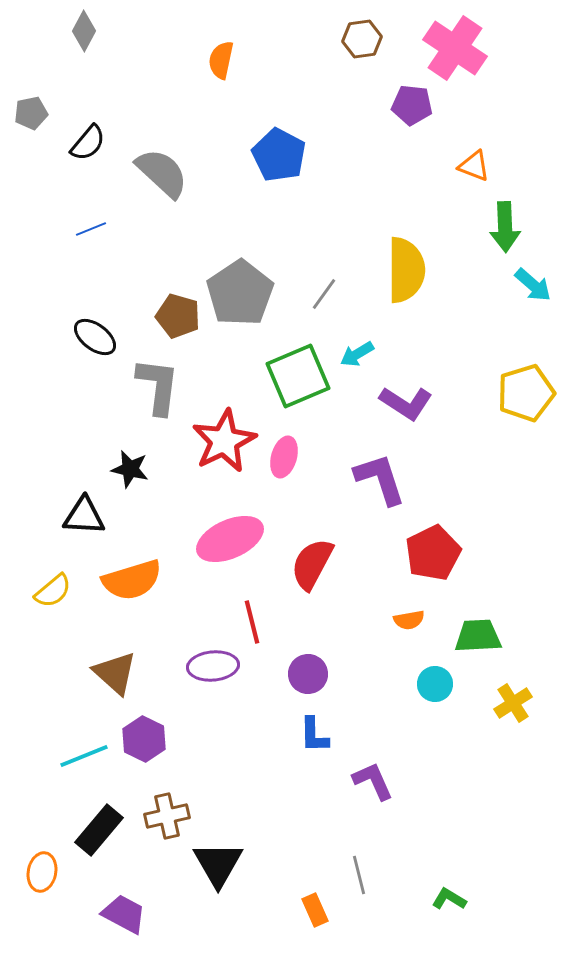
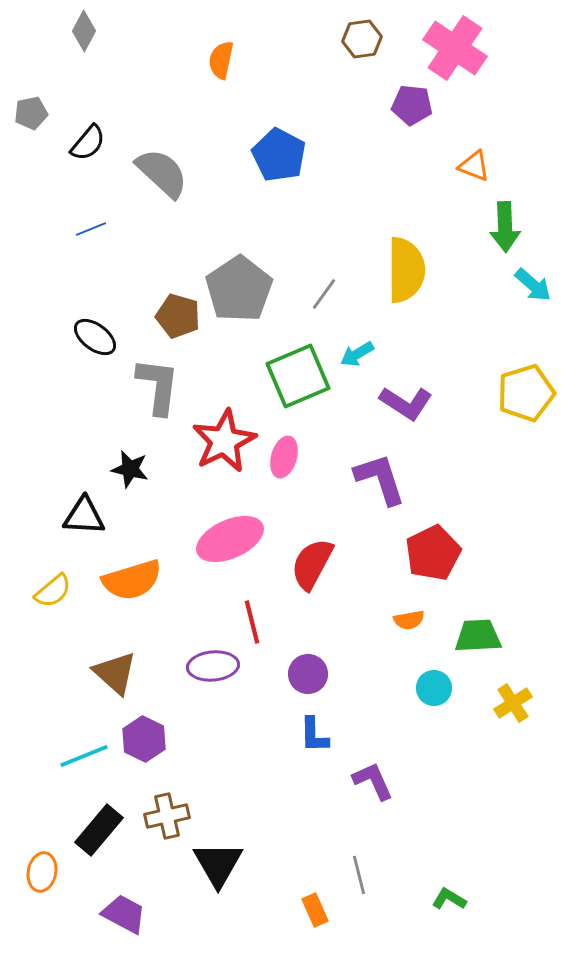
gray pentagon at (240, 293): moved 1 px left, 4 px up
cyan circle at (435, 684): moved 1 px left, 4 px down
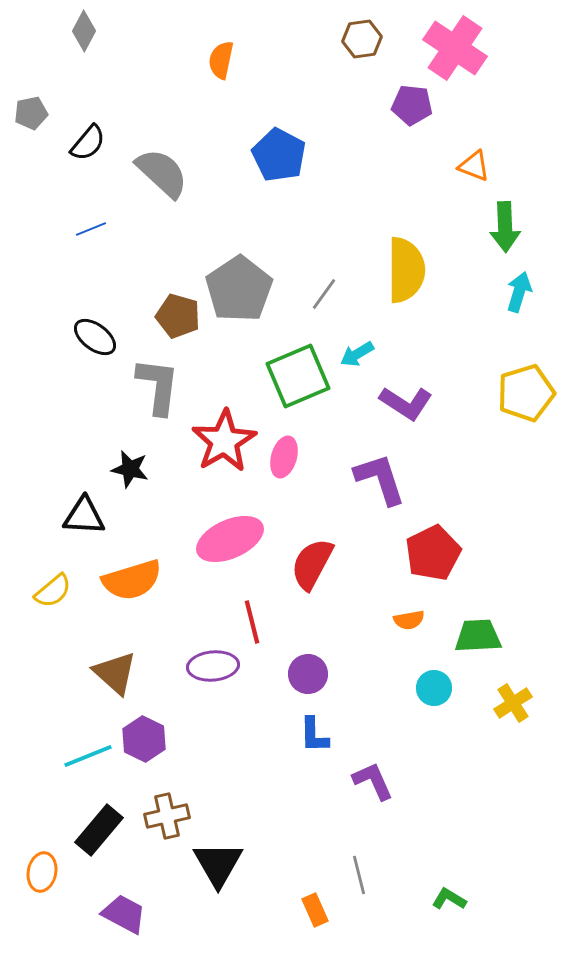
cyan arrow at (533, 285): moved 14 px left, 7 px down; rotated 114 degrees counterclockwise
red star at (224, 441): rotated 4 degrees counterclockwise
cyan line at (84, 756): moved 4 px right
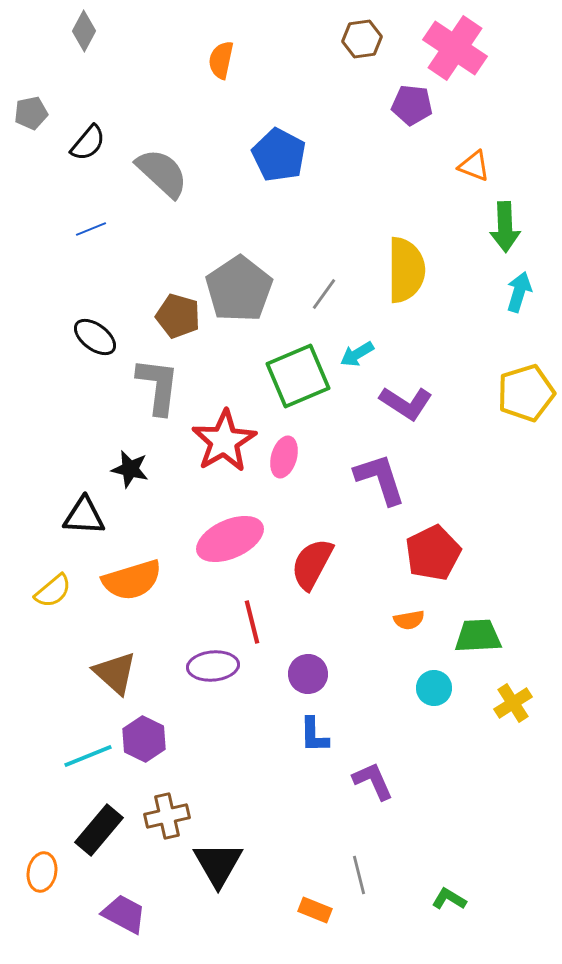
orange rectangle at (315, 910): rotated 44 degrees counterclockwise
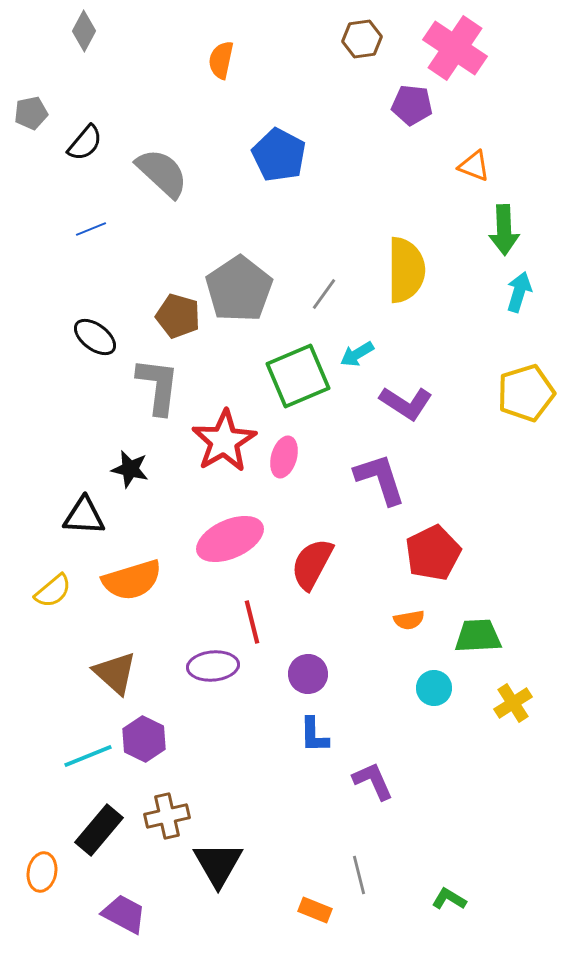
black semicircle at (88, 143): moved 3 px left
green arrow at (505, 227): moved 1 px left, 3 px down
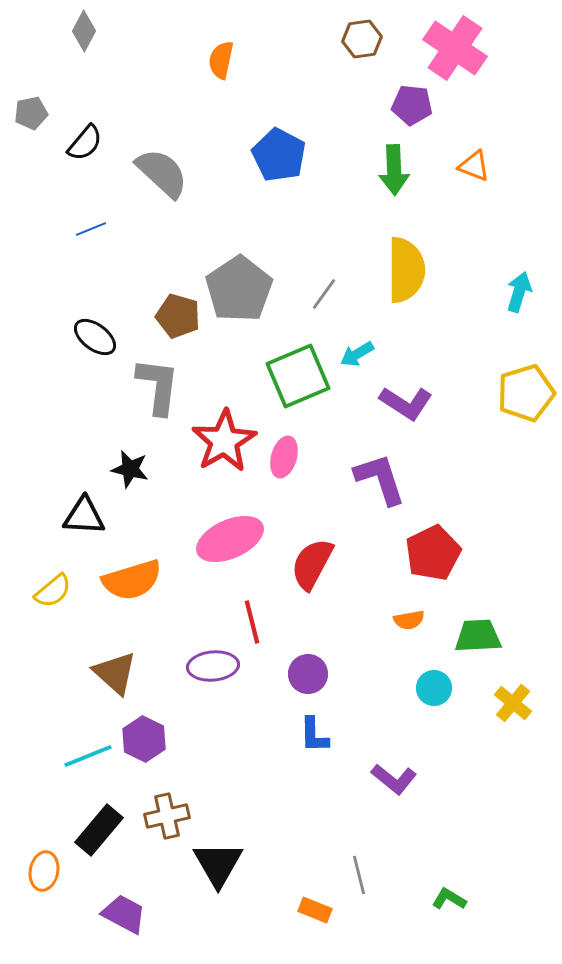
green arrow at (504, 230): moved 110 px left, 60 px up
yellow cross at (513, 703): rotated 18 degrees counterclockwise
purple L-shape at (373, 781): moved 21 px right, 2 px up; rotated 153 degrees clockwise
orange ellipse at (42, 872): moved 2 px right, 1 px up
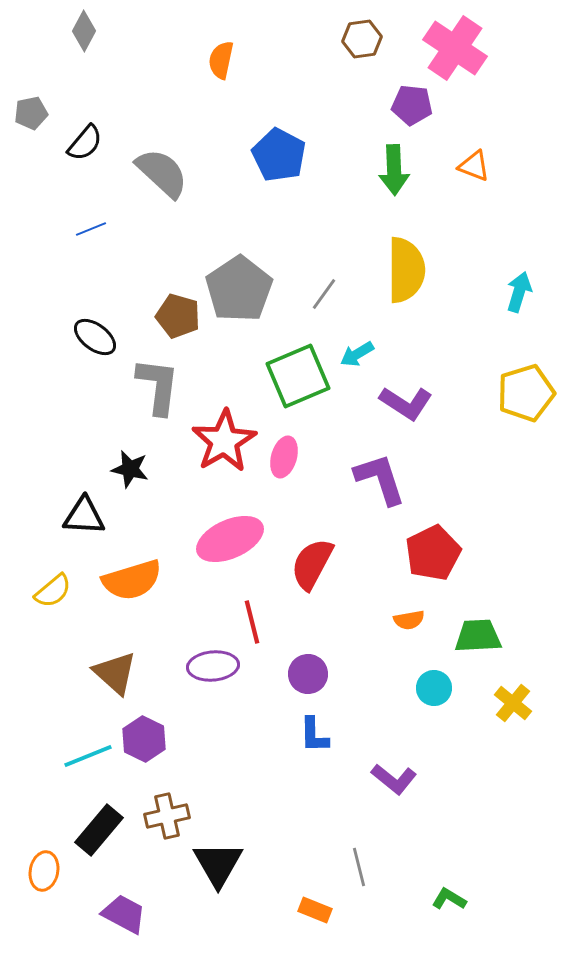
gray line at (359, 875): moved 8 px up
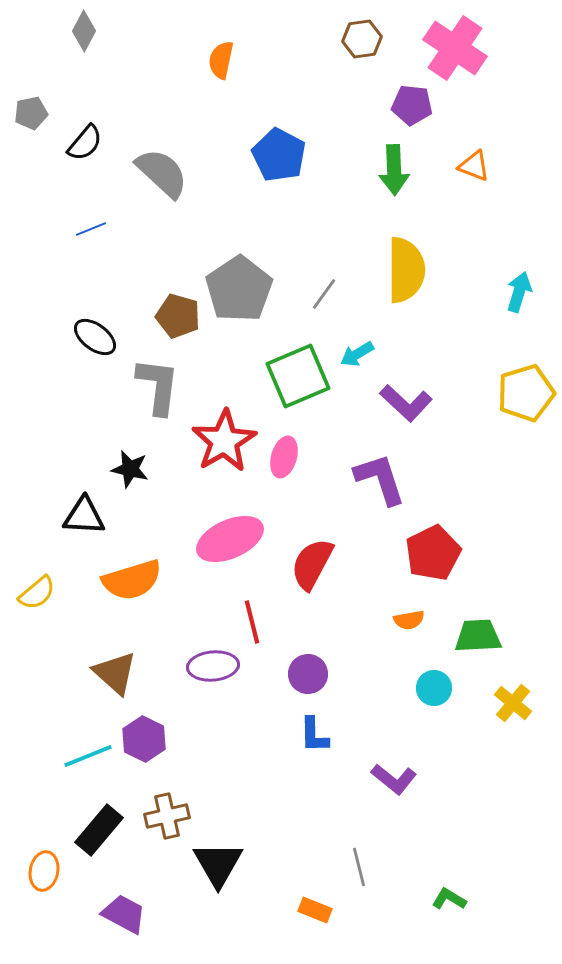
purple L-shape at (406, 403): rotated 10 degrees clockwise
yellow semicircle at (53, 591): moved 16 px left, 2 px down
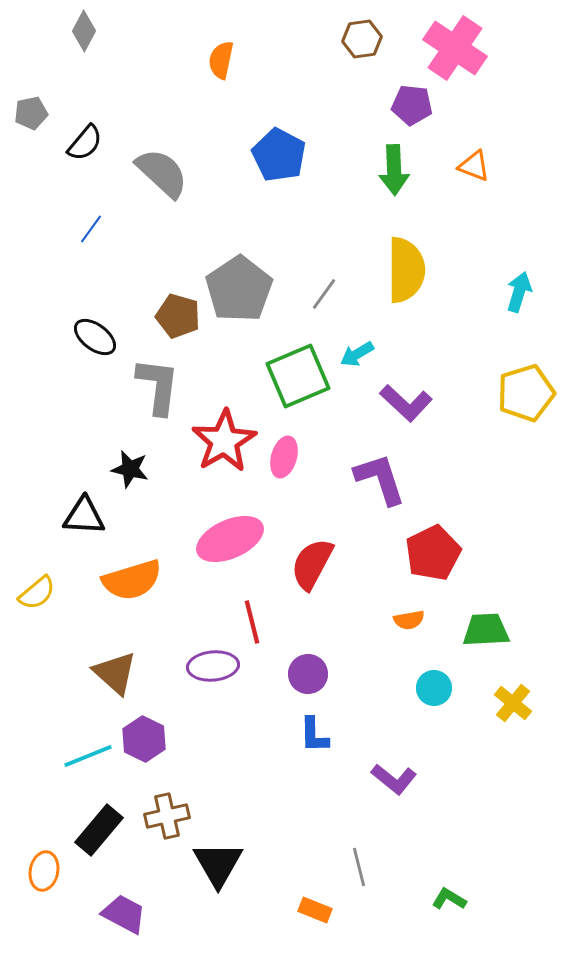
blue line at (91, 229): rotated 32 degrees counterclockwise
green trapezoid at (478, 636): moved 8 px right, 6 px up
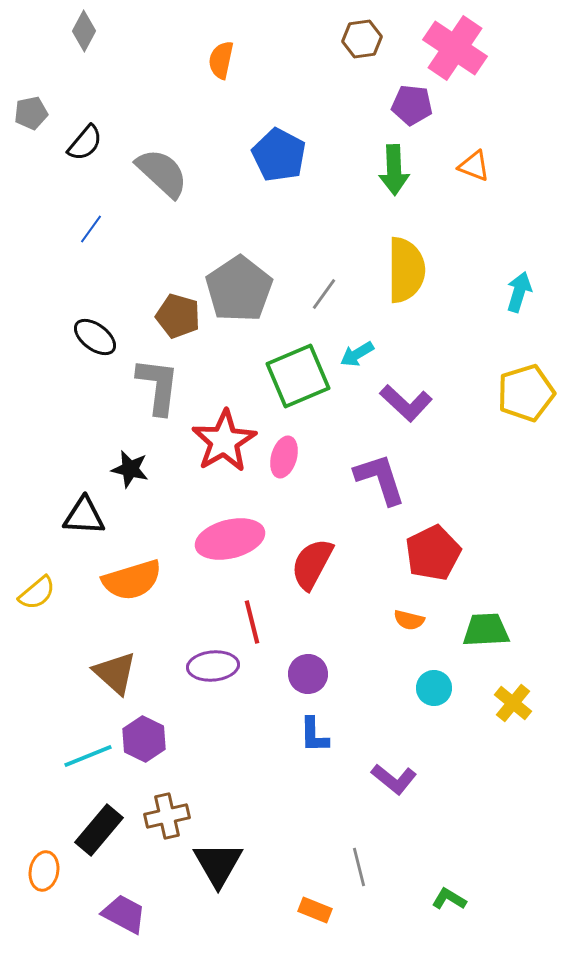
pink ellipse at (230, 539): rotated 10 degrees clockwise
orange semicircle at (409, 620): rotated 24 degrees clockwise
